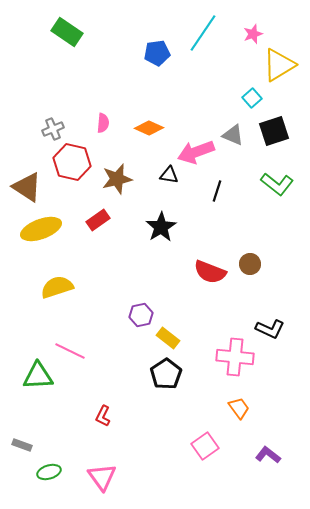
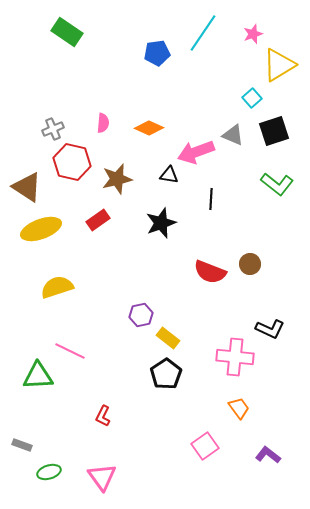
black line: moved 6 px left, 8 px down; rotated 15 degrees counterclockwise
black star: moved 4 px up; rotated 12 degrees clockwise
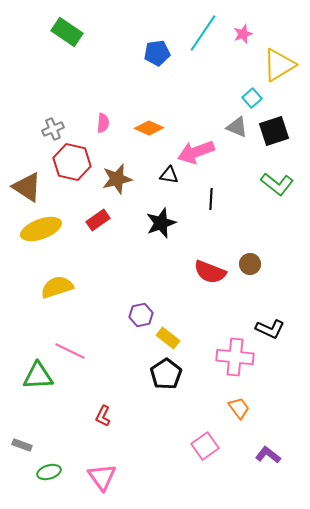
pink star: moved 10 px left
gray triangle: moved 4 px right, 8 px up
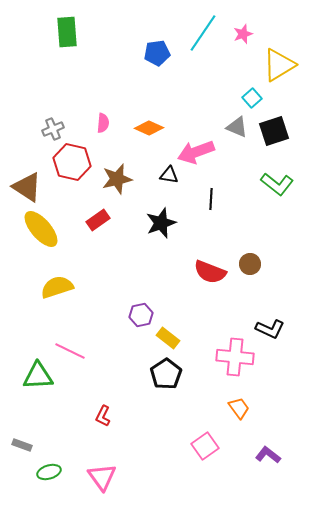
green rectangle: rotated 52 degrees clockwise
yellow ellipse: rotated 69 degrees clockwise
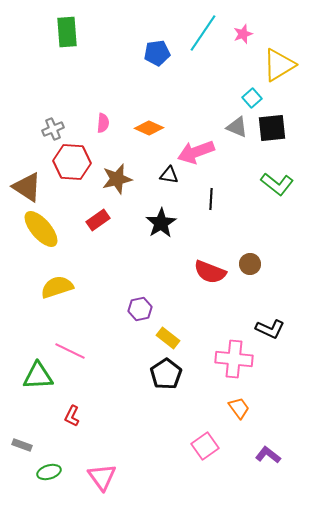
black square: moved 2 px left, 3 px up; rotated 12 degrees clockwise
red hexagon: rotated 9 degrees counterclockwise
black star: rotated 12 degrees counterclockwise
purple hexagon: moved 1 px left, 6 px up
pink cross: moved 1 px left, 2 px down
red L-shape: moved 31 px left
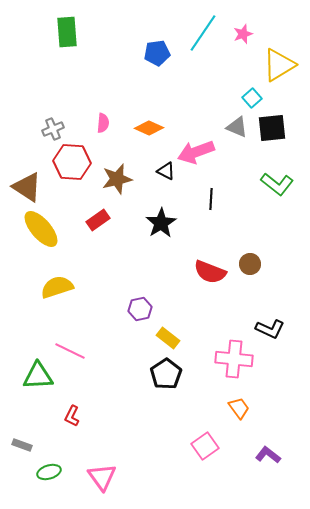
black triangle: moved 3 px left, 4 px up; rotated 18 degrees clockwise
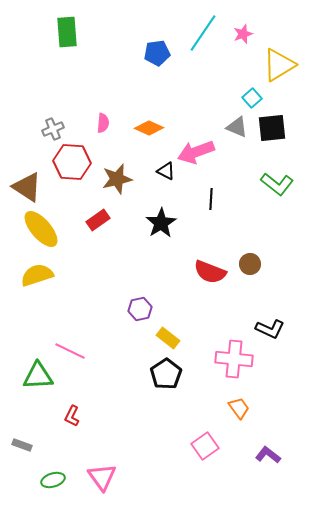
yellow semicircle: moved 20 px left, 12 px up
green ellipse: moved 4 px right, 8 px down
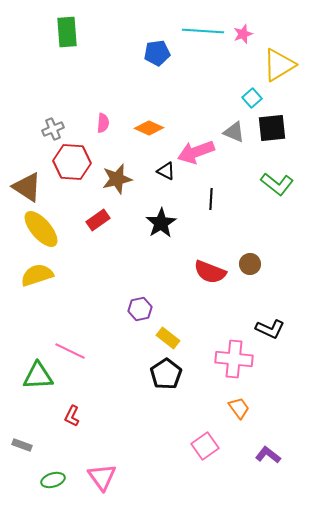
cyan line: moved 2 px up; rotated 60 degrees clockwise
gray triangle: moved 3 px left, 5 px down
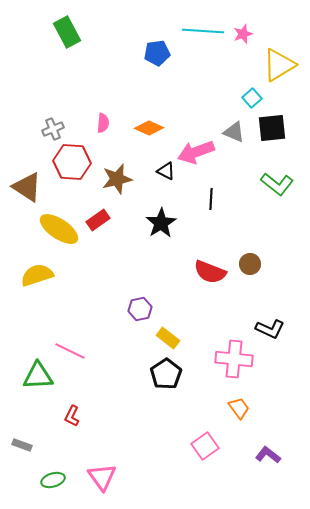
green rectangle: rotated 24 degrees counterclockwise
yellow ellipse: moved 18 px right; rotated 15 degrees counterclockwise
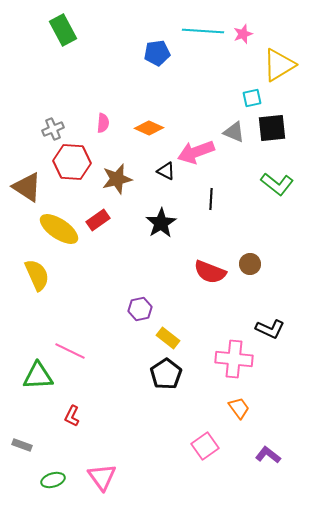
green rectangle: moved 4 px left, 2 px up
cyan square: rotated 30 degrees clockwise
yellow semicircle: rotated 84 degrees clockwise
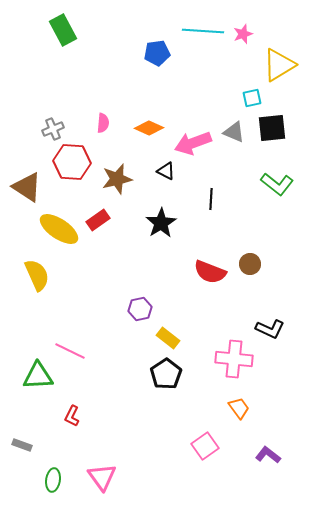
pink arrow: moved 3 px left, 9 px up
green ellipse: rotated 65 degrees counterclockwise
